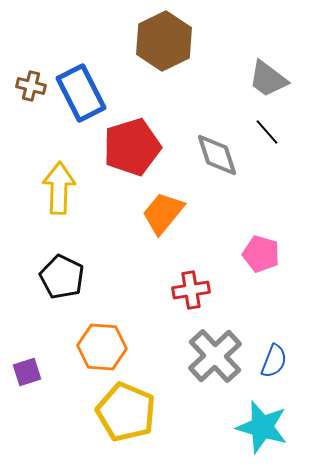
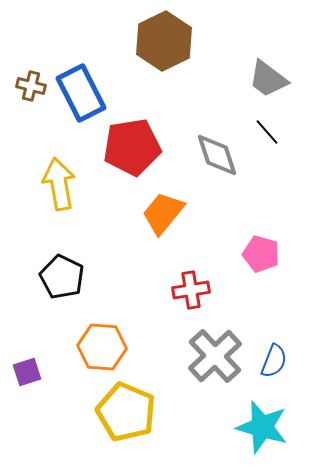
red pentagon: rotated 8 degrees clockwise
yellow arrow: moved 4 px up; rotated 12 degrees counterclockwise
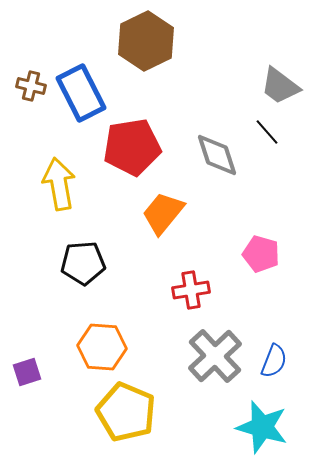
brown hexagon: moved 18 px left
gray trapezoid: moved 12 px right, 7 px down
black pentagon: moved 21 px right, 14 px up; rotated 30 degrees counterclockwise
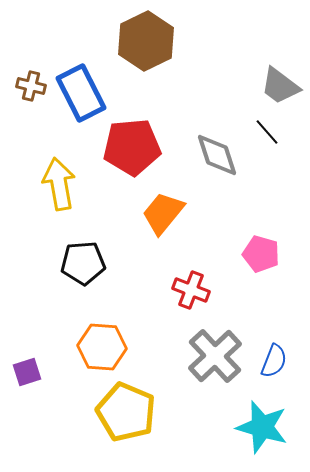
red pentagon: rotated 4 degrees clockwise
red cross: rotated 30 degrees clockwise
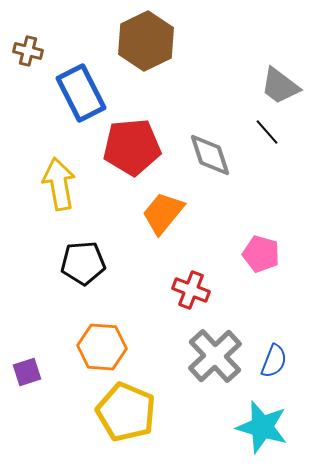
brown cross: moved 3 px left, 35 px up
gray diamond: moved 7 px left
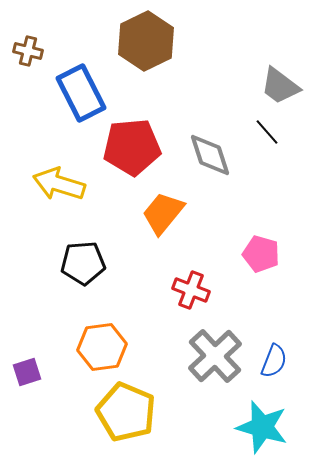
yellow arrow: rotated 63 degrees counterclockwise
orange hexagon: rotated 12 degrees counterclockwise
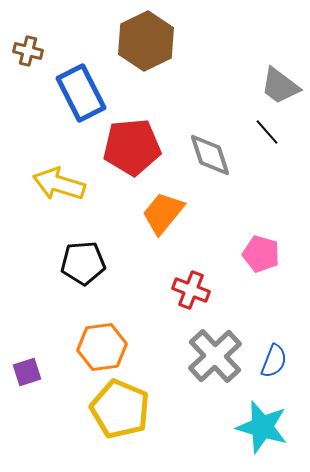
yellow pentagon: moved 6 px left, 3 px up
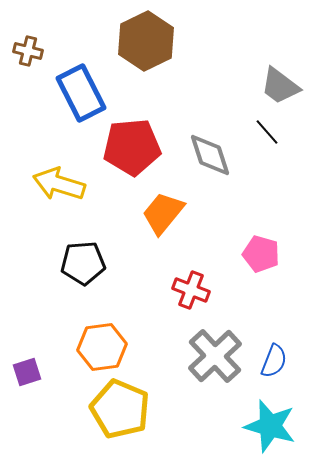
cyan star: moved 8 px right, 1 px up
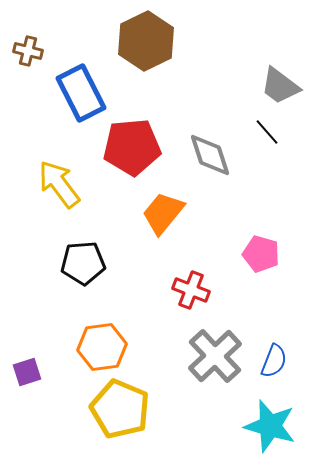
yellow arrow: rotated 36 degrees clockwise
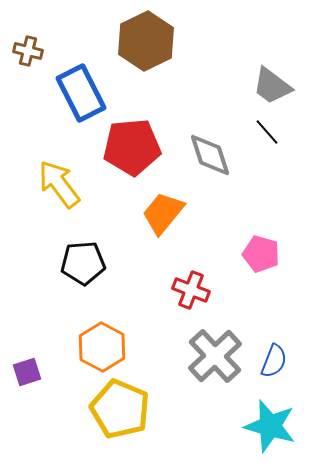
gray trapezoid: moved 8 px left
orange hexagon: rotated 24 degrees counterclockwise
